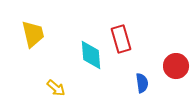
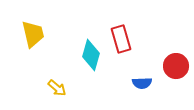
cyan diamond: rotated 20 degrees clockwise
blue semicircle: rotated 96 degrees clockwise
yellow arrow: moved 1 px right
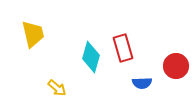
red rectangle: moved 2 px right, 9 px down
cyan diamond: moved 2 px down
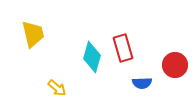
cyan diamond: moved 1 px right
red circle: moved 1 px left, 1 px up
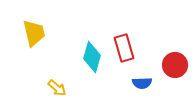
yellow trapezoid: moved 1 px right, 1 px up
red rectangle: moved 1 px right
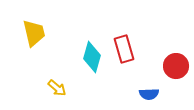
red rectangle: moved 1 px down
red circle: moved 1 px right, 1 px down
blue semicircle: moved 7 px right, 11 px down
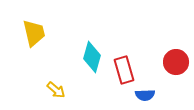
red rectangle: moved 21 px down
red circle: moved 4 px up
yellow arrow: moved 1 px left, 2 px down
blue semicircle: moved 4 px left, 1 px down
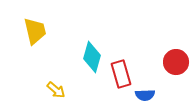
yellow trapezoid: moved 1 px right, 2 px up
red rectangle: moved 3 px left, 4 px down
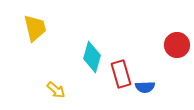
yellow trapezoid: moved 3 px up
red circle: moved 1 px right, 17 px up
blue semicircle: moved 8 px up
